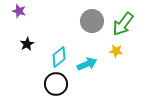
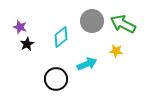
purple star: moved 1 px right, 16 px down
green arrow: rotated 80 degrees clockwise
cyan diamond: moved 2 px right, 20 px up
black circle: moved 5 px up
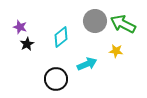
gray circle: moved 3 px right
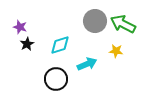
cyan diamond: moved 1 px left, 8 px down; rotated 20 degrees clockwise
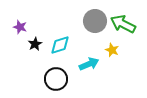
black star: moved 8 px right
yellow star: moved 4 px left, 1 px up; rotated 16 degrees clockwise
cyan arrow: moved 2 px right
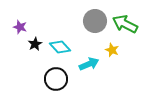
green arrow: moved 2 px right
cyan diamond: moved 2 px down; rotated 65 degrees clockwise
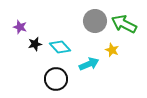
green arrow: moved 1 px left
black star: rotated 16 degrees clockwise
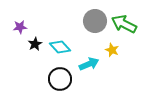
purple star: rotated 24 degrees counterclockwise
black star: rotated 16 degrees counterclockwise
black circle: moved 4 px right
